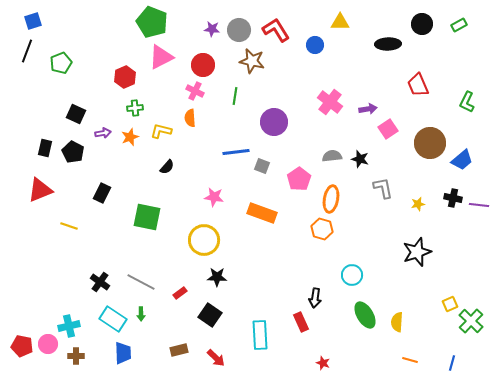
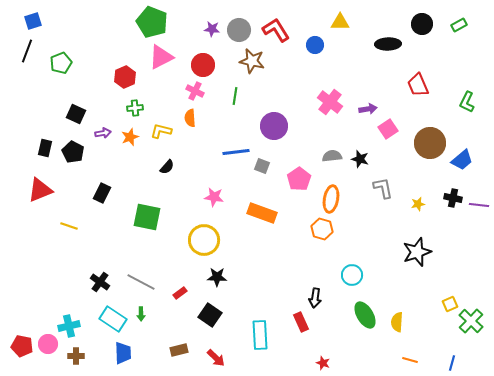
purple circle at (274, 122): moved 4 px down
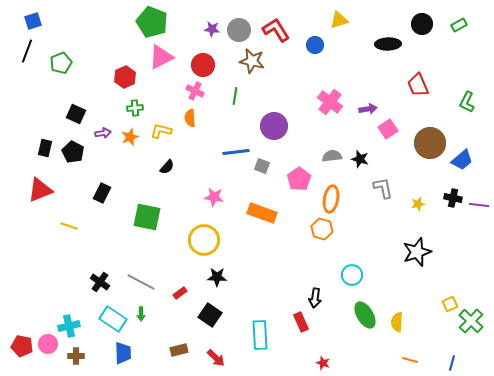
yellow triangle at (340, 22): moved 1 px left, 2 px up; rotated 18 degrees counterclockwise
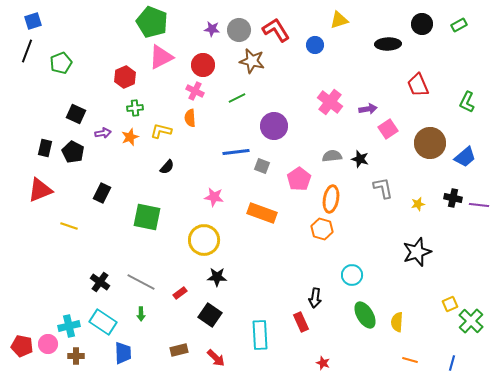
green line at (235, 96): moved 2 px right, 2 px down; rotated 54 degrees clockwise
blue trapezoid at (462, 160): moved 3 px right, 3 px up
cyan rectangle at (113, 319): moved 10 px left, 3 px down
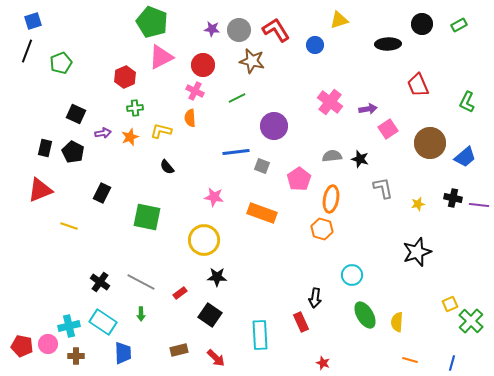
black semicircle at (167, 167): rotated 98 degrees clockwise
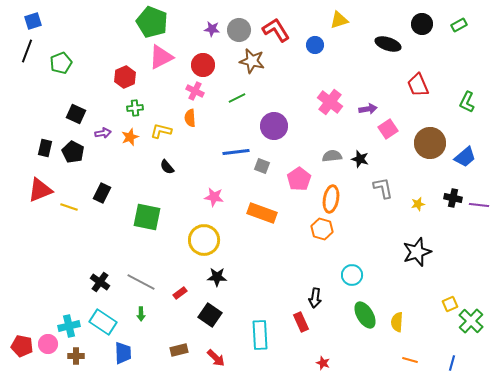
black ellipse at (388, 44): rotated 20 degrees clockwise
yellow line at (69, 226): moved 19 px up
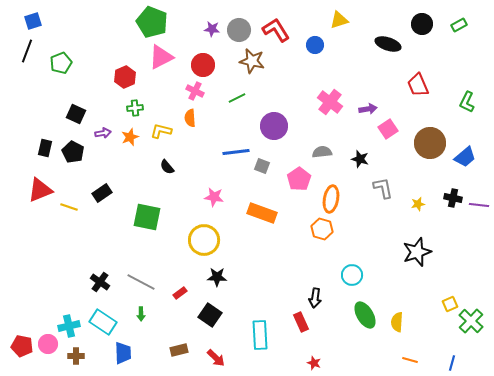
gray semicircle at (332, 156): moved 10 px left, 4 px up
black rectangle at (102, 193): rotated 30 degrees clockwise
red star at (323, 363): moved 9 px left
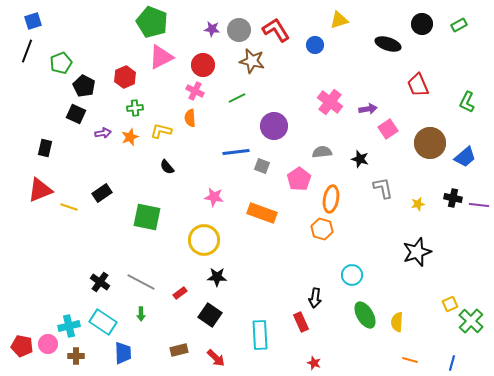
black pentagon at (73, 152): moved 11 px right, 66 px up
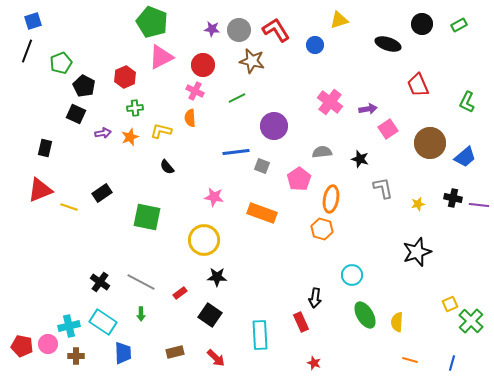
brown rectangle at (179, 350): moved 4 px left, 2 px down
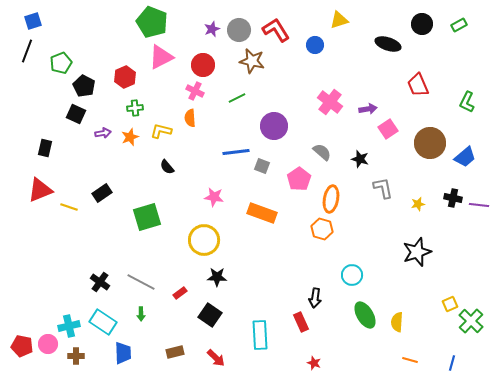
purple star at (212, 29): rotated 28 degrees counterclockwise
gray semicircle at (322, 152): rotated 48 degrees clockwise
green square at (147, 217): rotated 28 degrees counterclockwise
